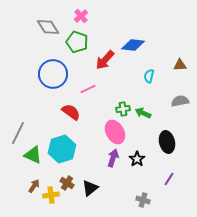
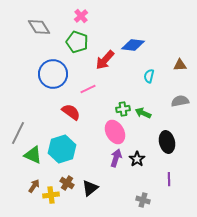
gray diamond: moved 9 px left
purple arrow: moved 3 px right
purple line: rotated 32 degrees counterclockwise
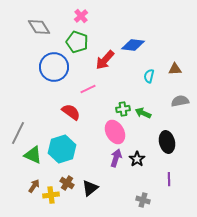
brown triangle: moved 5 px left, 4 px down
blue circle: moved 1 px right, 7 px up
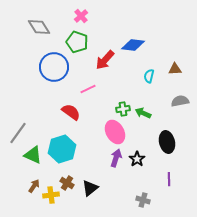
gray line: rotated 10 degrees clockwise
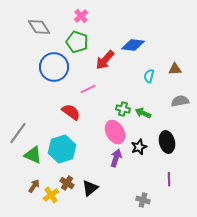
green cross: rotated 24 degrees clockwise
black star: moved 2 px right, 12 px up; rotated 14 degrees clockwise
yellow cross: rotated 28 degrees counterclockwise
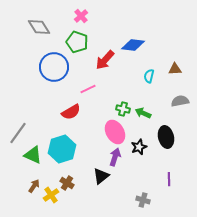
red semicircle: rotated 114 degrees clockwise
black ellipse: moved 1 px left, 5 px up
purple arrow: moved 1 px left, 1 px up
black triangle: moved 11 px right, 12 px up
